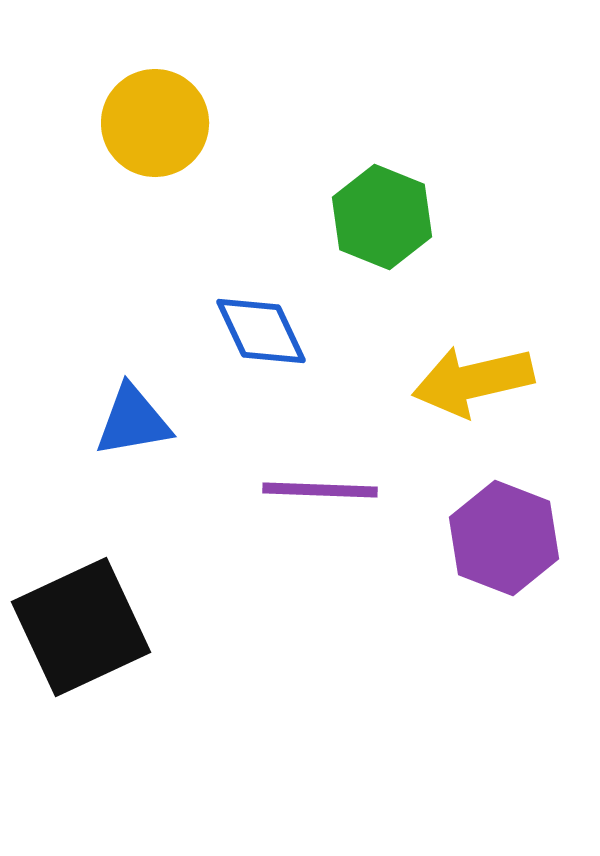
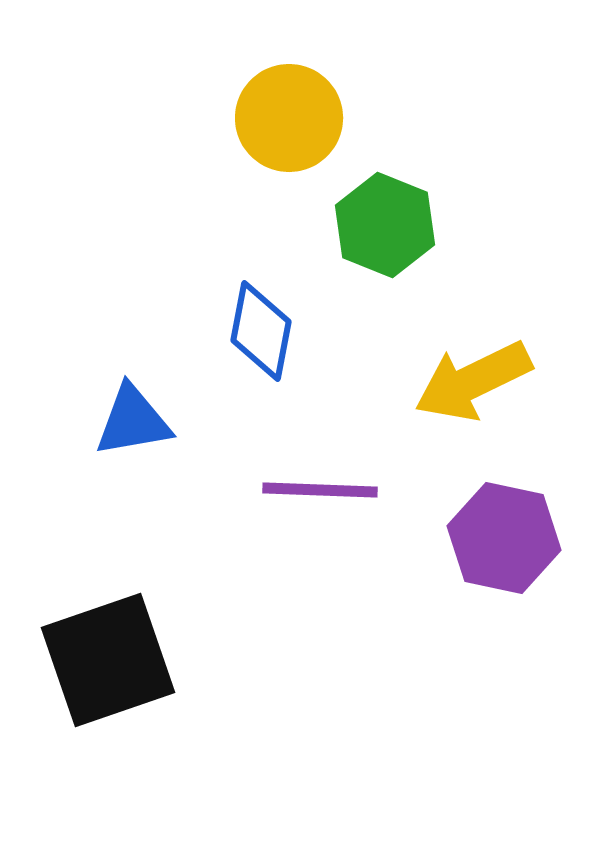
yellow circle: moved 134 px right, 5 px up
green hexagon: moved 3 px right, 8 px down
blue diamond: rotated 36 degrees clockwise
yellow arrow: rotated 13 degrees counterclockwise
purple hexagon: rotated 9 degrees counterclockwise
black square: moved 27 px right, 33 px down; rotated 6 degrees clockwise
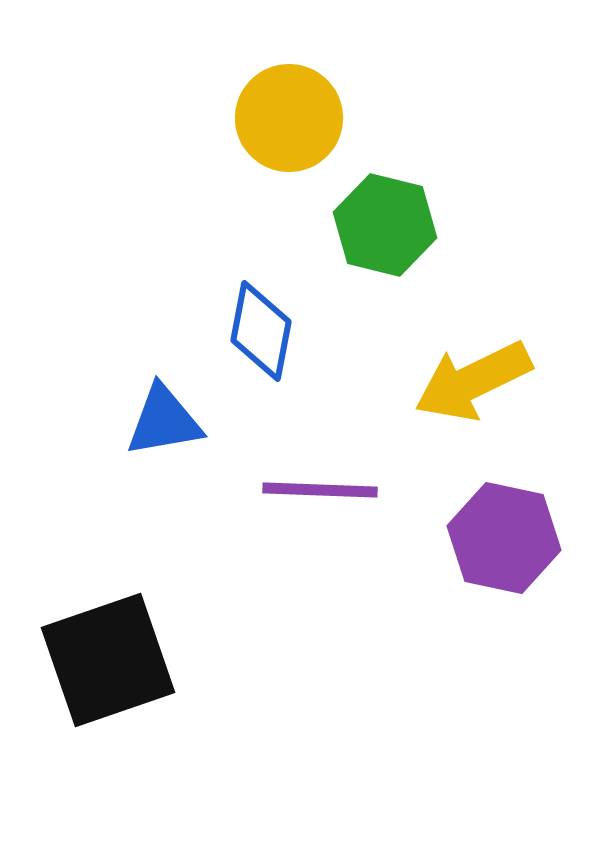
green hexagon: rotated 8 degrees counterclockwise
blue triangle: moved 31 px right
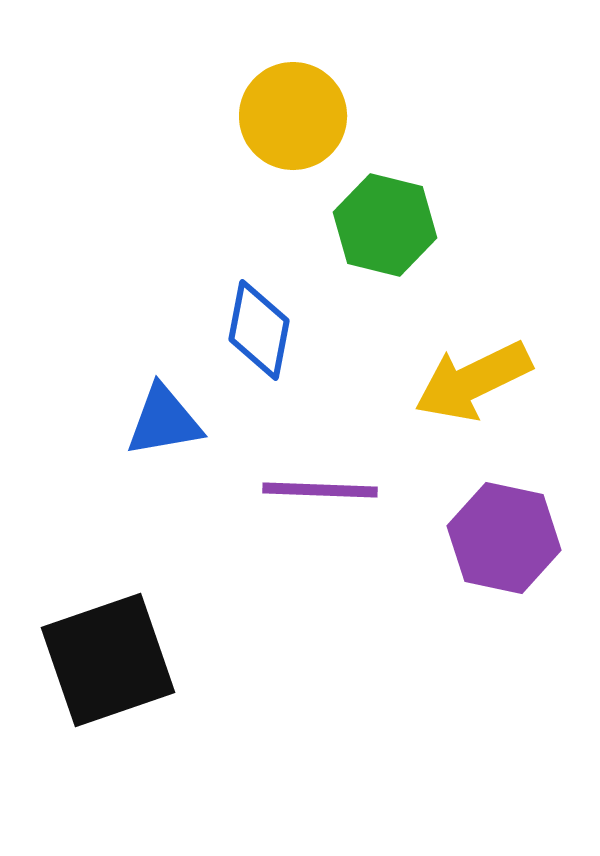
yellow circle: moved 4 px right, 2 px up
blue diamond: moved 2 px left, 1 px up
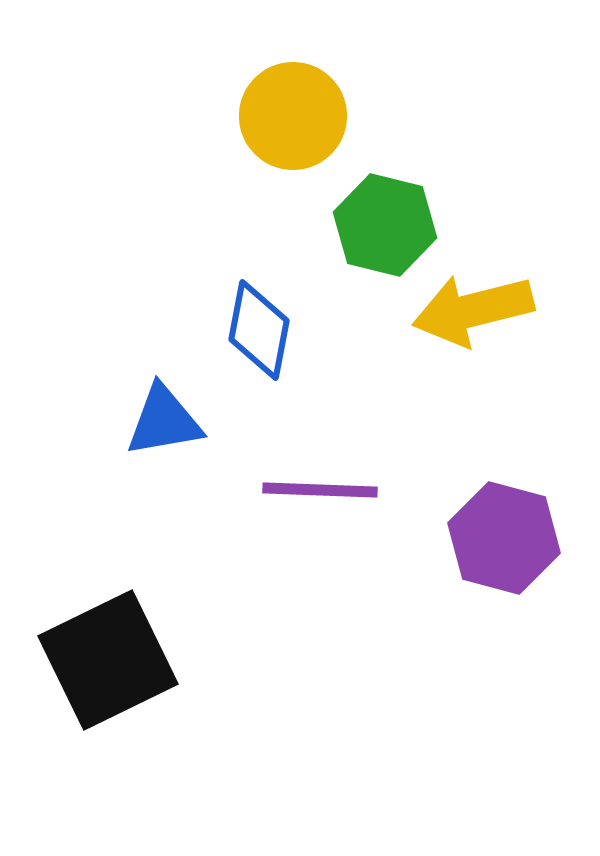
yellow arrow: moved 71 px up; rotated 12 degrees clockwise
purple hexagon: rotated 3 degrees clockwise
black square: rotated 7 degrees counterclockwise
